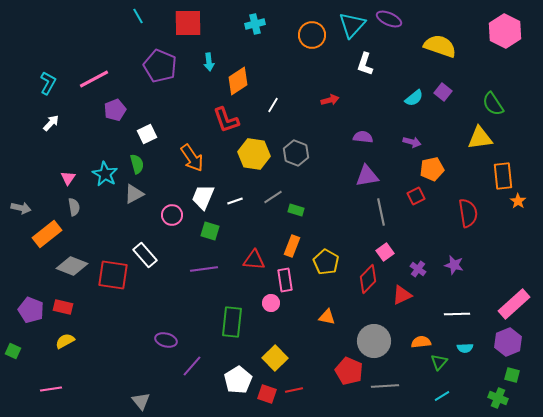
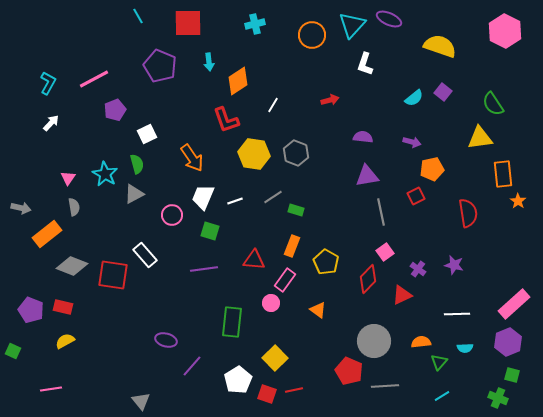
orange rectangle at (503, 176): moved 2 px up
pink rectangle at (285, 280): rotated 45 degrees clockwise
orange triangle at (327, 317): moved 9 px left, 7 px up; rotated 24 degrees clockwise
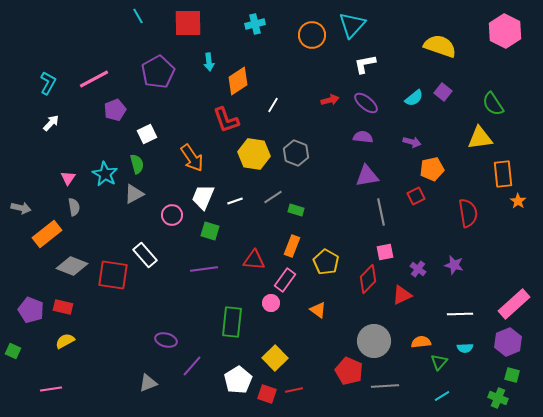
purple ellipse at (389, 19): moved 23 px left, 84 px down; rotated 15 degrees clockwise
white L-shape at (365, 64): rotated 60 degrees clockwise
purple pentagon at (160, 66): moved 2 px left, 6 px down; rotated 20 degrees clockwise
pink square at (385, 252): rotated 24 degrees clockwise
white line at (457, 314): moved 3 px right
gray triangle at (141, 401): moved 7 px right, 18 px up; rotated 48 degrees clockwise
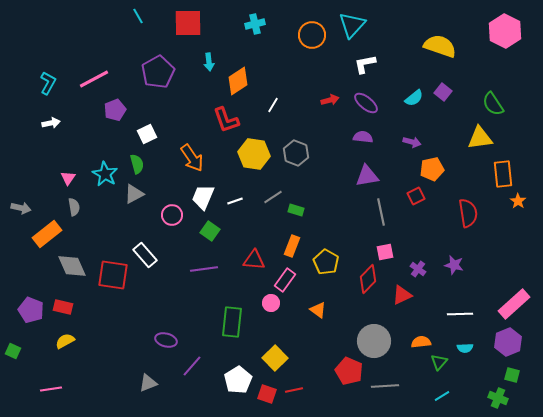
white arrow at (51, 123): rotated 36 degrees clockwise
green square at (210, 231): rotated 18 degrees clockwise
gray diamond at (72, 266): rotated 44 degrees clockwise
